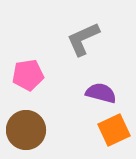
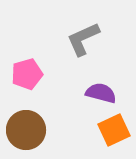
pink pentagon: moved 1 px left, 1 px up; rotated 8 degrees counterclockwise
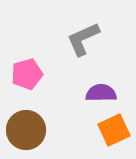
purple semicircle: rotated 16 degrees counterclockwise
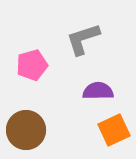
gray L-shape: rotated 6 degrees clockwise
pink pentagon: moved 5 px right, 9 px up
purple semicircle: moved 3 px left, 2 px up
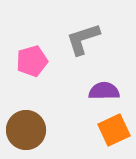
pink pentagon: moved 4 px up
purple semicircle: moved 6 px right
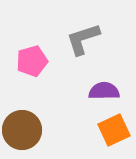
brown circle: moved 4 px left
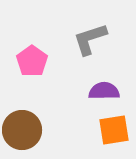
gray L-shape: moved 7 px right
pink pentagon: rotated 20 degrees counterclockwise
orange square: rotated 16 degrees clockwise
